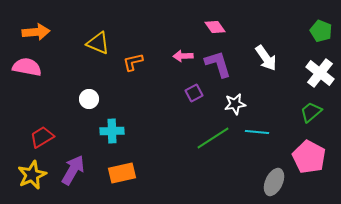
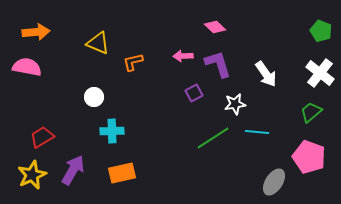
pink diamond: rotated 10 degrees counterclockwise
white arrow: moved 16 px down
white circle: moved 5 px right, 2 px up
pink pentagon: rotated 8 degrees counterclockwise
gray ellipse: rotated 8 degrees clockwise
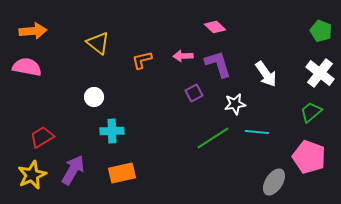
orange arrow: moved 3 px left, 1 px up
yellow triangle: rotated 15 degrees clockwise
orange L-shape: moved 9 px right, 2 px up
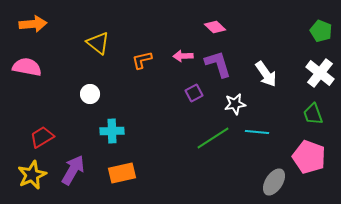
orange arrow: moved 7 px up
white circle: moved 4 px left, 3 px up
green trapezoid: moved 2 px right, 2 px down; rotated 70 degrees counterclockwise
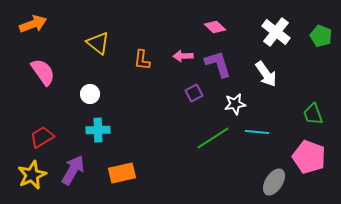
orange arrow: rotated 16 degrees counterclockwise
green pentagon: moved 5 px down
orange L-shape: rotated 70 degrees counterclockwise
pink semicircle: moved 16 px right, 5 px down; rotated 44 degrees clockwise
white cross: moved 44 px left, 41 px up
cyan cross: moved 14 px left, 1 px up
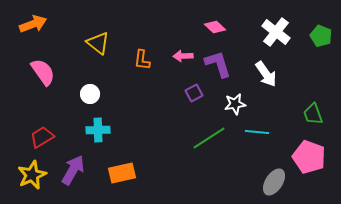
green line: moved 4 px left
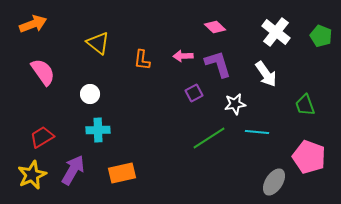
green trapezoid: moved 8 px left, 9 px up
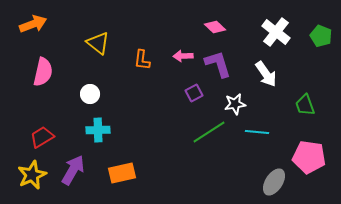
pink semicircle: rotated 48 degrees clockwise
green line: moved 6 px up
pink pentagon: rotated 12 degrees counterclockwise
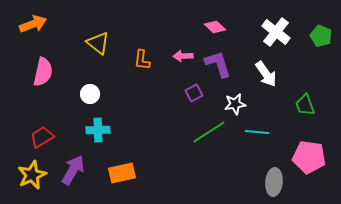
gray ellipse: rotated 28 degrees counterclockwise
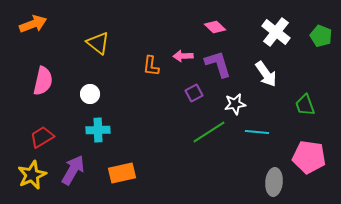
orange L-shape: moved 9 px right, 6 px down
pink semicircle: moved 9 px down
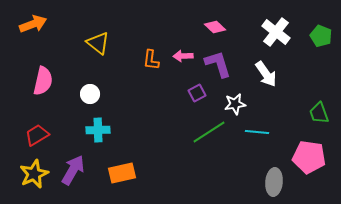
orange L-shape: moved 6 px up
purple square: moved 3 px right
green trapezoid: moved 14 px right, 8 px down
red trapezoid: moved 5 px left, 2 px up
yellow star: moved 2 px right, 1 px up
